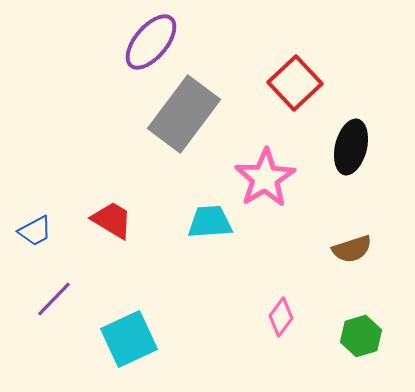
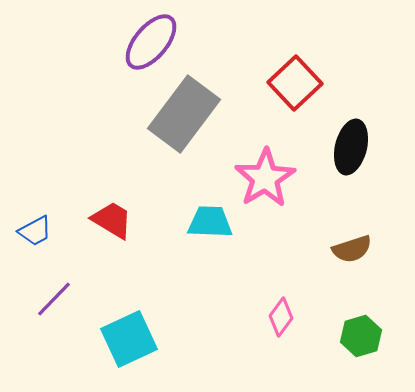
cyan trapezoid: rotated 6 degrees clockwise
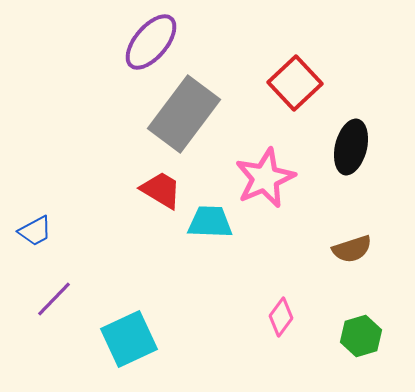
pink star: rotated 8 degrees clockwise
red trapezoid: moved 49 px right, 30 px up
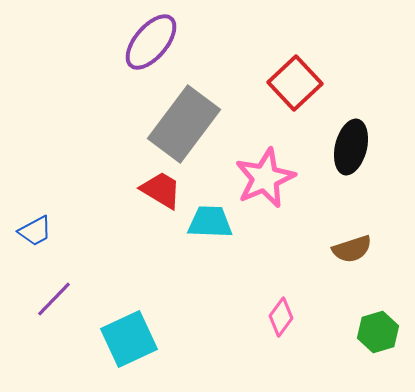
gray rectangle: moved 10 px down
green hexagon: moved 17 px right, 4 px up
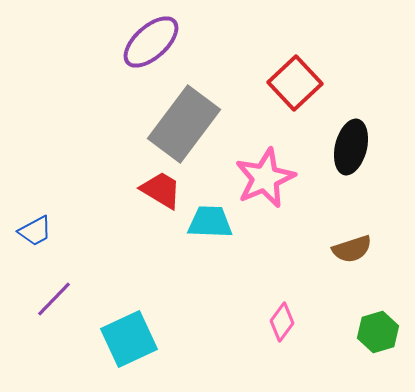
purple ellipse: rotated 8 degrees clockwise
pink diamond: moved 1 px right, 5 px down
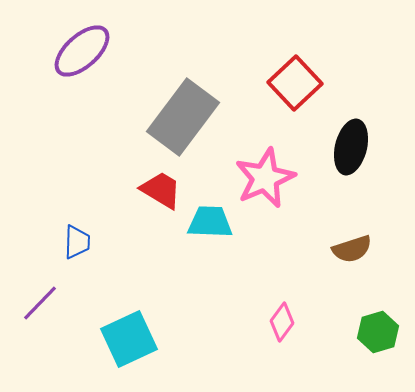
purple ellipse: moved 69 px left, 9 px down
gray rectangle: moved 1 px left, 7 px up
blue trapezoid: moved 42 px right, 11 px down; rotated 60 degrees counterclockwise
purple line: moved 14 px left, 4 px down
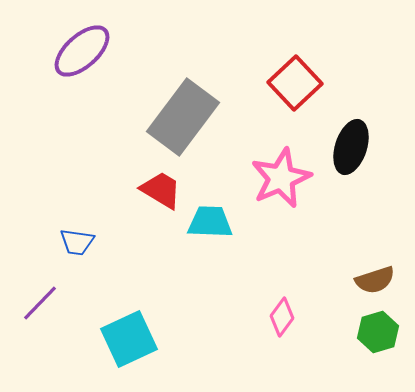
black ellipse: rotated 4 degrees clockwise
pink star: moved 16 px right
blue trapezoid: rotated 96 degrees clockwise
brown semicircle: moved 23 px right, 31 px down
pink diamond: moved 5 px up
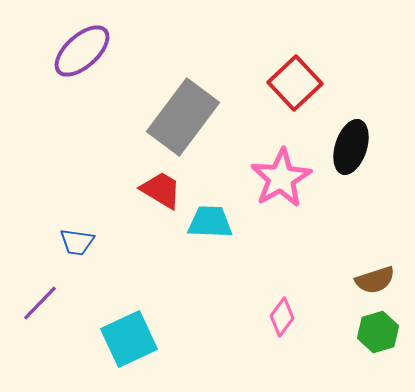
pink star: rotated 6 degrees counterclockwise
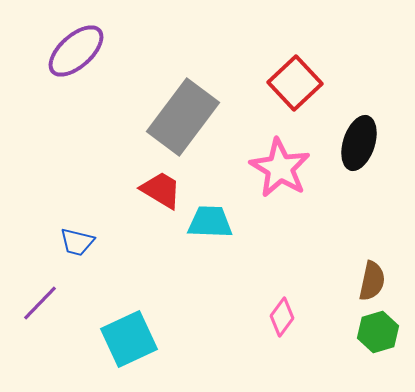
purple ellipse: moved 6 px left
black ellipse: moved 8 px right, 4 px up
pink star: moved 1 px left, 10 px up; rotated 12 degrees counterclockwise
blue trapezoid: rotated 6 degrees clockwise
brown semicircle: moved 3 px left, 1 px down; rotated 60 degrees counterclockwise
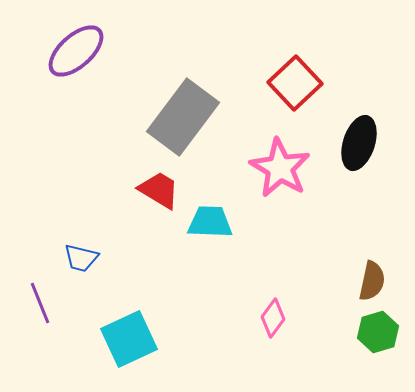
red trapezoid: moved 2 px left
blue trapezoid: moved 4 px right, 16 px down
purple line: rotated 66 degrees counterclockwise
pink diamond: moved 9 px left, 1 px down
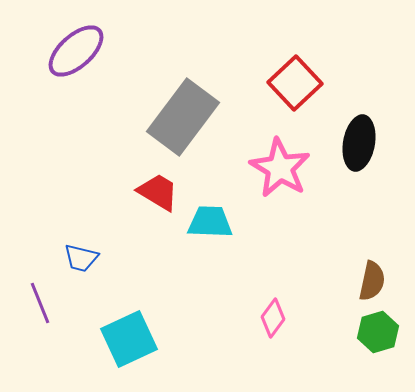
black ellipse: rotated 8 degrees counterclockwise
red trapezoid: moved 1 px left, 2 px down
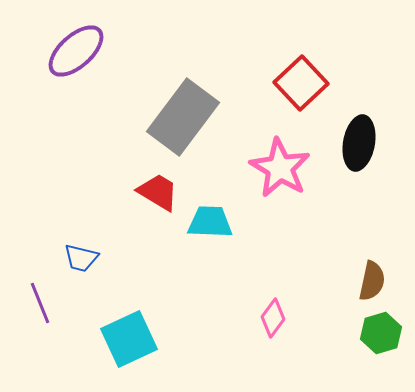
red square: moved 6 px right
green hexagon: moved 3 px right, 1 px down
